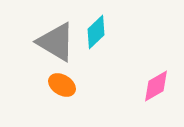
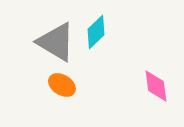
pink diamond: rotated 68 degrees counterclockwise
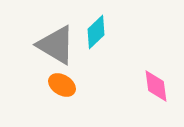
gray triangle: moved 3 px down
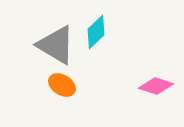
pink diamond: rotated 64 degrees counterclockwise
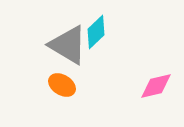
gray triangle: moved 12 px right
pink diamond: rotated 32 degrees counterclockwise
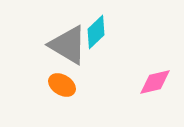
pink diamond: moved 1 px left, 4 px up
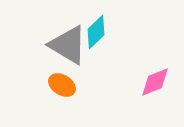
pink diamond: rotated 8 degrees counterclockwise
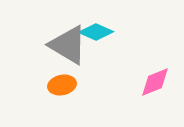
cyan diamond: rotated 68 degrees clockwise
orange ellipse: rotated 44 degrees counterclockwise
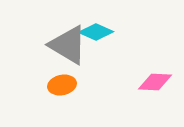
pink diamond: rotated 24 degrees clockwise
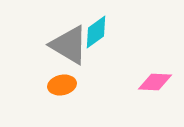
cyan diamond: rotated 60 degrees counterclockwise
gray triangle: moved 1 px right
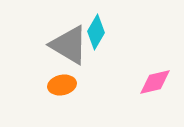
cyan diamond: rotated 24 degrees counterclockwise
pink diamond: rotated 16 degrees counterclockwise
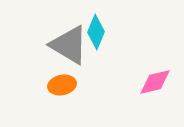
cyan diamond: rotated 8 degrees counterclockwise
